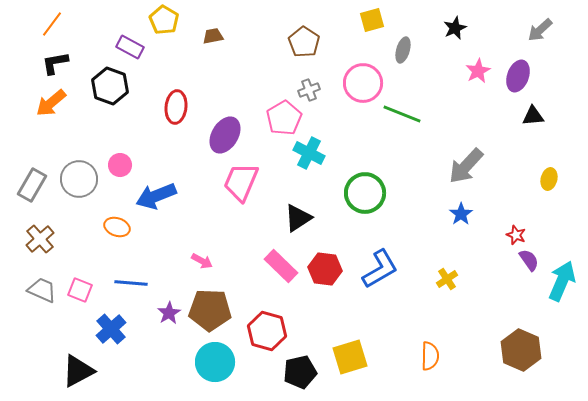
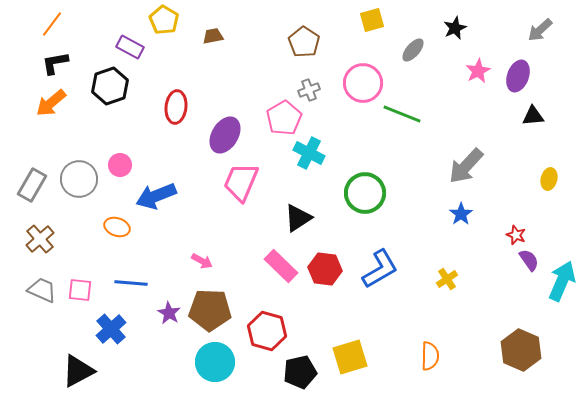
gray ellipse at (403, 50): moved 10 px right; rotated 25 degrees clockwise
black hexagon at (110, 86): rotated 21 degrees clockwise
pink square at (80, 290): rotated 15 degrees counterclockwise
purple star at (169, 313): rotated 10 degrees counterclockwise
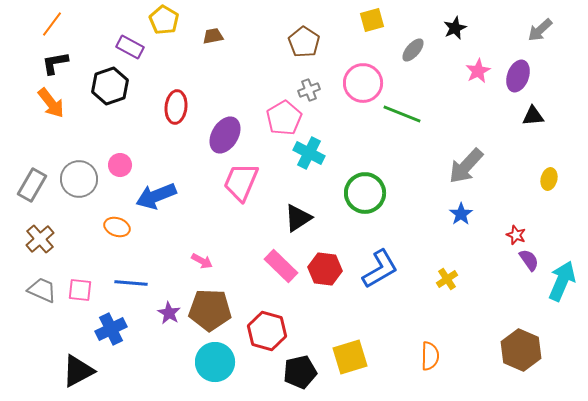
orange arrow at (51, 103): rotated 88 degrees counterclockwise
blue cross at (111, 329): rotated 16 degrees clockwise
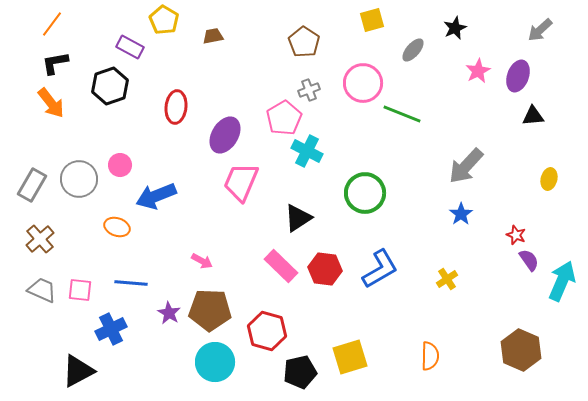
cyan cross at (309, 153): moved 2 px left, 2 px up
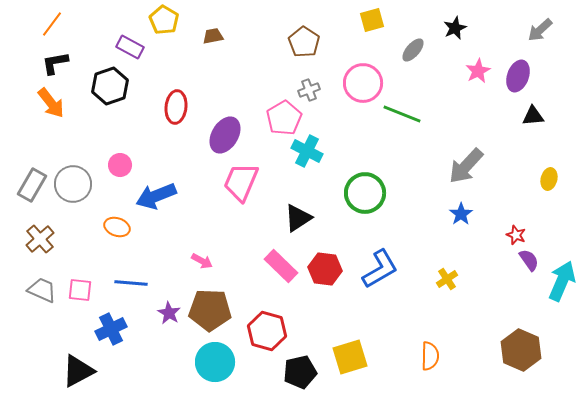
gray circle at (79, 179): moved 6 px left, 5 px down
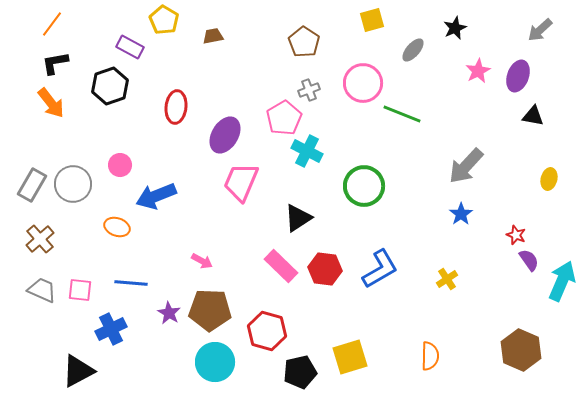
black triangle at (533, 116): rotated 15 degrees clockwise
green circle at (365, 193): moved 1 px left, 7 px up
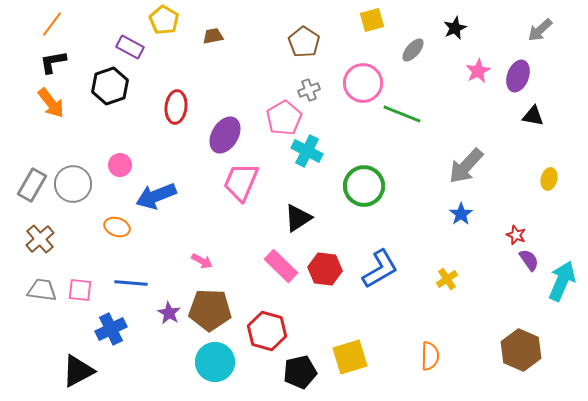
black L-shape at (55, 63): moved 2 px left, 1 px up
gray trapezoid at (42, 290): rotated 16 degrees counterclockwise
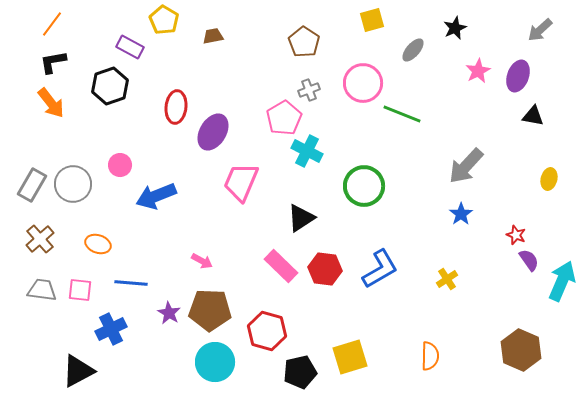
purple ellipse at (225, 135): moved 12 px left, 3 px up
black triangle at (298, 218): moved 3 px right
orange ellipse at (117, 227): moved 19 px left, 17 px down
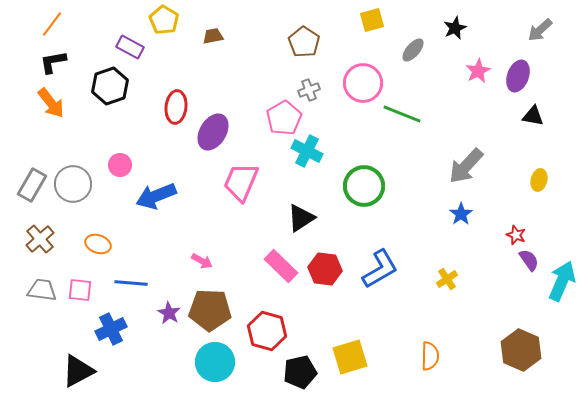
yellow ellipse at (549, 179): moved 10 px left, 1 px down
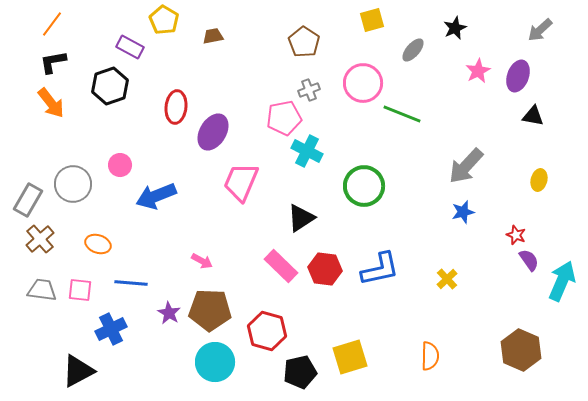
pink pentagon at (284, 118): rotated 20 degrees clockwise
gray rectangle at (32, 185): moved 4 px left, 15 px down
blue star at (461, 214): moved 2 px right, 2 px up; rotated 20 degrees clockwise
blue L-shape at (380, 269): rotated 18 degrees clockwise
yellow cross at (447, 279): rotated 10 degrees counterclockwise
